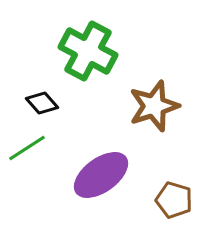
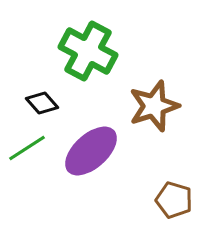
purple ellipse: moved 10 px left, 24 px up; rotated 6 degrees counterclockwise
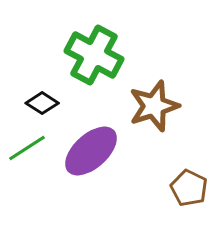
green cross: moved 6 px right, 4 px down
black diamond: rotated 16 degrees counterclockwise
brown pentagon: moved 15 px right, 12 px up; rotated 9 degrees clockwise
